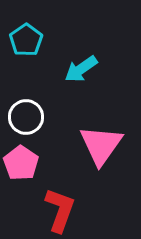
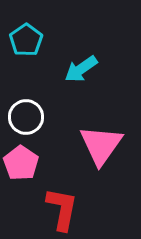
red L-shape: moved 2 px right, 1 px up; rotated 9 degrees counterclockwise
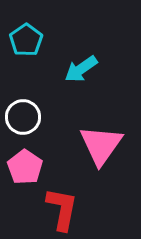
white circle: moved 3 px left
pink pentagon: moved 4 px right, 4 px down
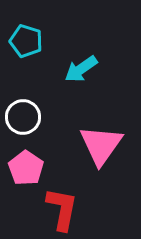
cyan pentagon: moved 1 px down; rotated 20 degrees counterclockwise
pink pentagon: moved 1 px right, 1 px down
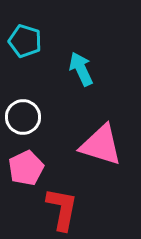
cyan pentagon: moved 1 px left
cyan arrow: rotated 100 degrees clockwise
pink triangle: rotated 48 degrees counterclockwise
pink pentagon: rotated 12 degrees clockwise
